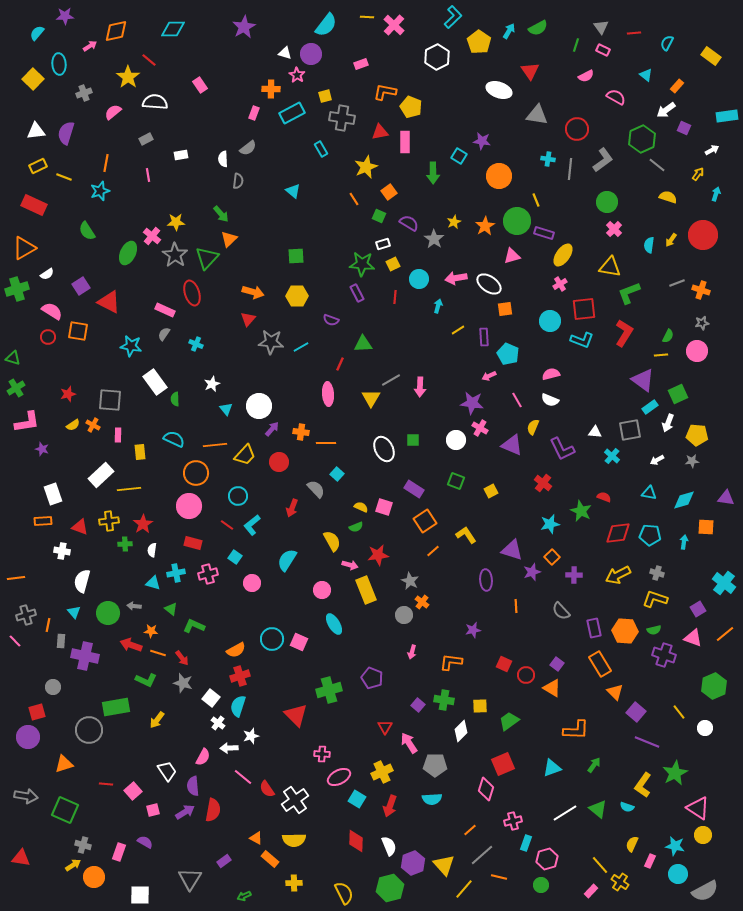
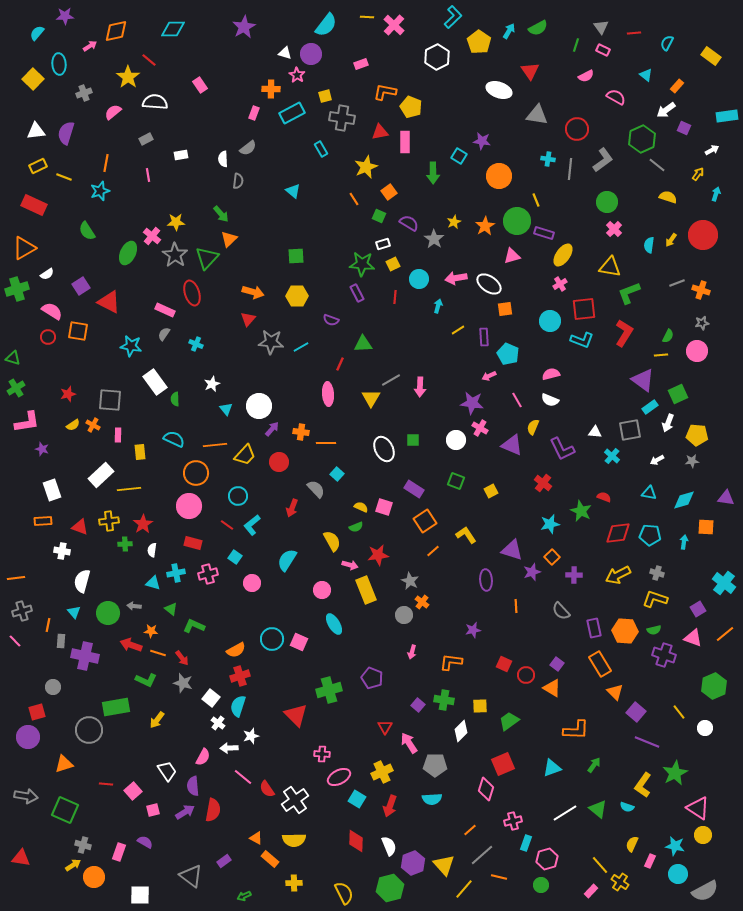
white rectangle at (53, 494): moved 1 px left, 4 px up
gray cross at (26, 615): moved 4 px left, 4 px up
gray triangle at (190, 879): moved 1 px right, 3 px up; rotated 25 degrees counterclockwise
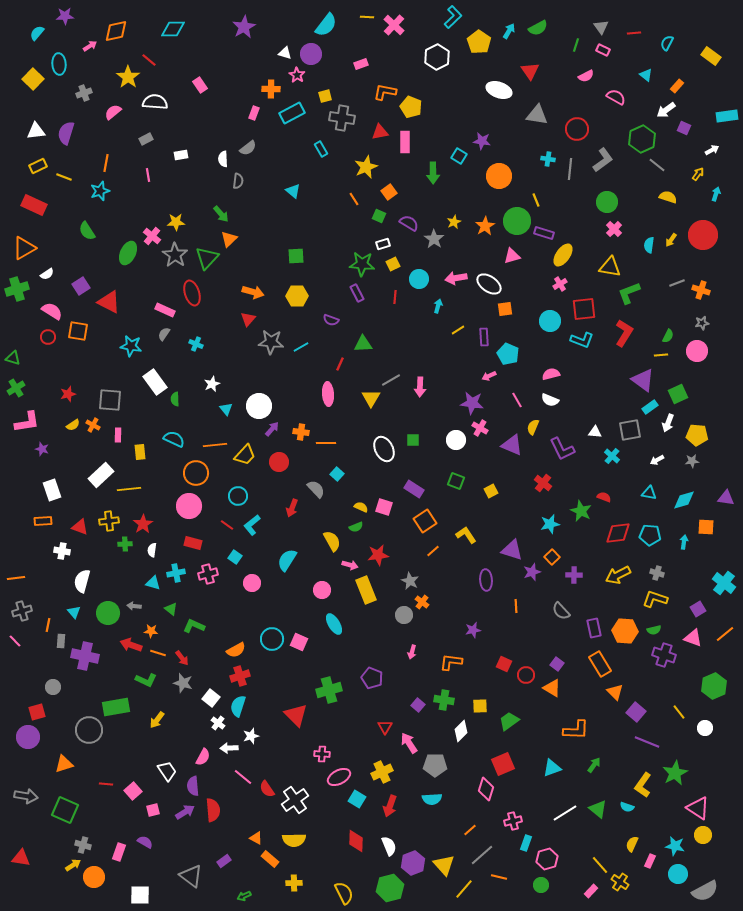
red semicircle at (213, 810): rotated 15 degrees counterclockwise
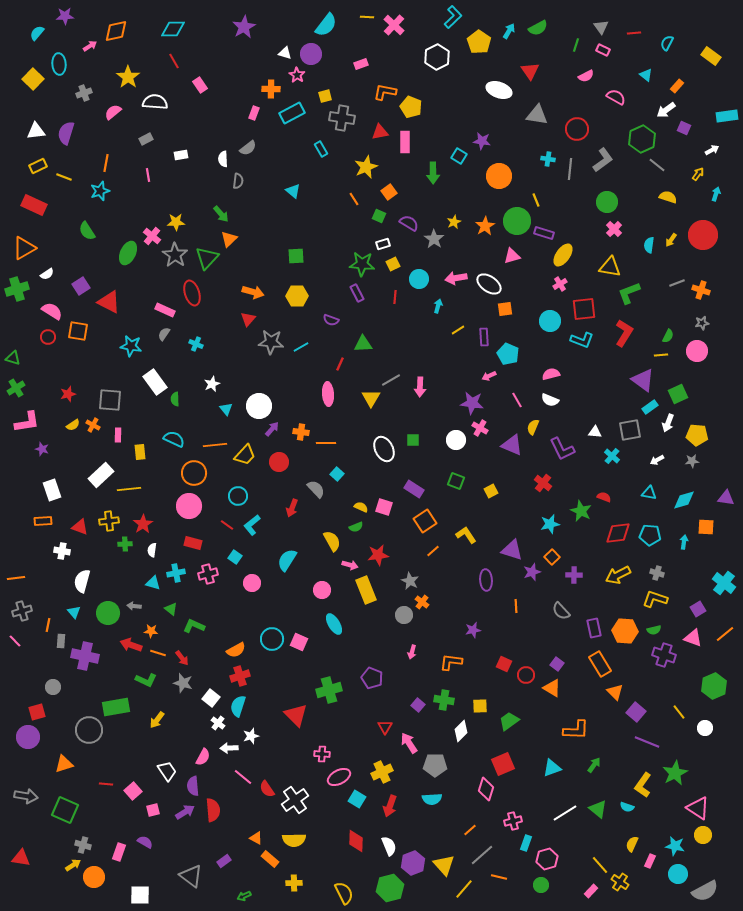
red line at (149, 60): moved 25 px right, 1 px down; rotated 21 degrees clockwise
orange circle at (196, 473): moved 2 px left
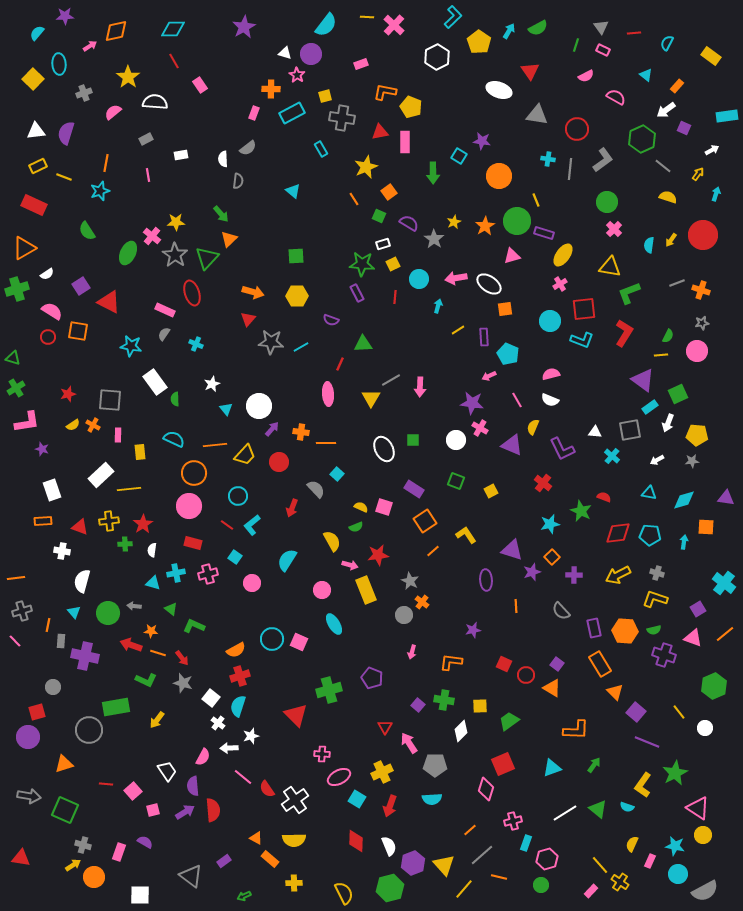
gray line at (657, 165): moved 6 px right, 1 px down
gray arrow at (26, 796): moved 3 px right
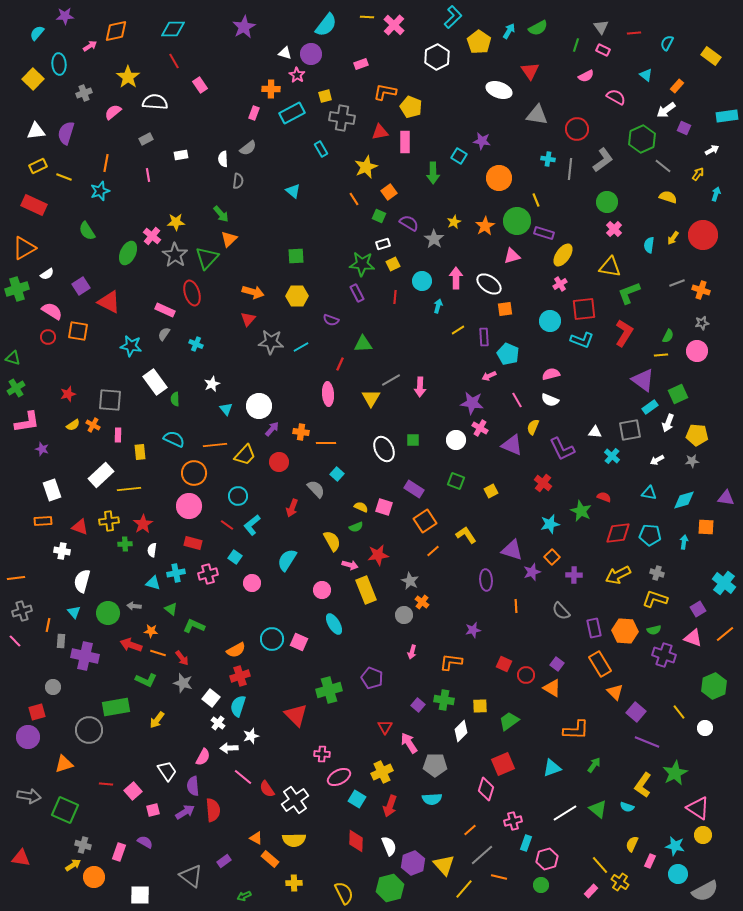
orange circle at (499, 176): moved 2 px down
yellow arrow at (671, 240): moved 2 px right, 2 px up
pink arrow at (456, 278): rotated 100 degrees clockwise
cyan circle at (419, 279): moved 3 px right, 2 px down
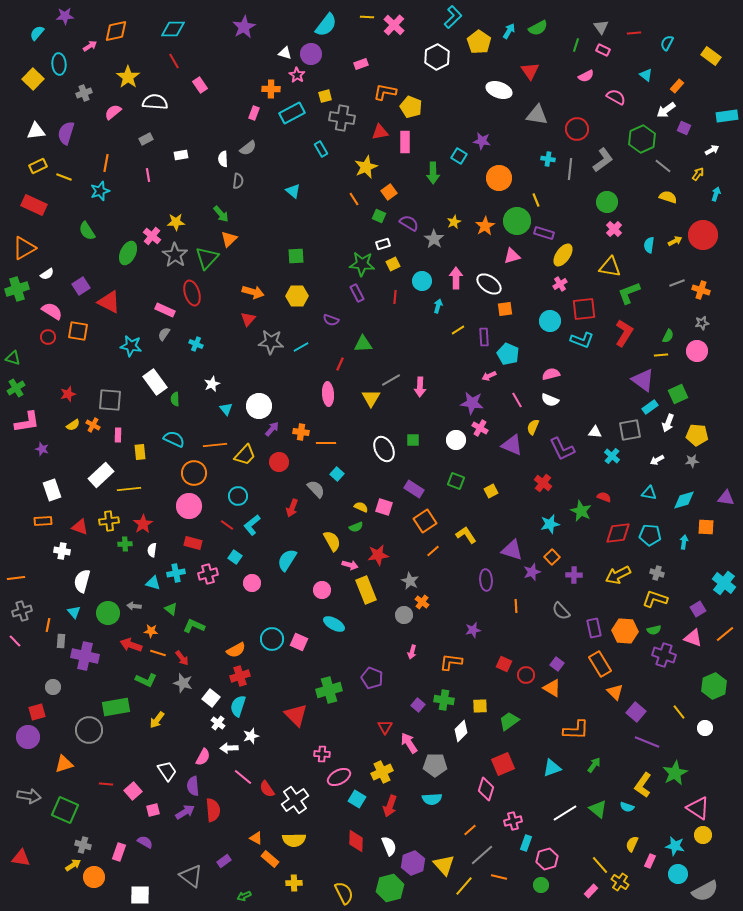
yellow arrow at (673, 238): moved 2 px right, 3 px down; rotated 152 degrees counterclockwise
cyan ellipse at (334, 624): rotated 30 degrees counterclockwise
yellow line at (464, 889): moved 3 px up
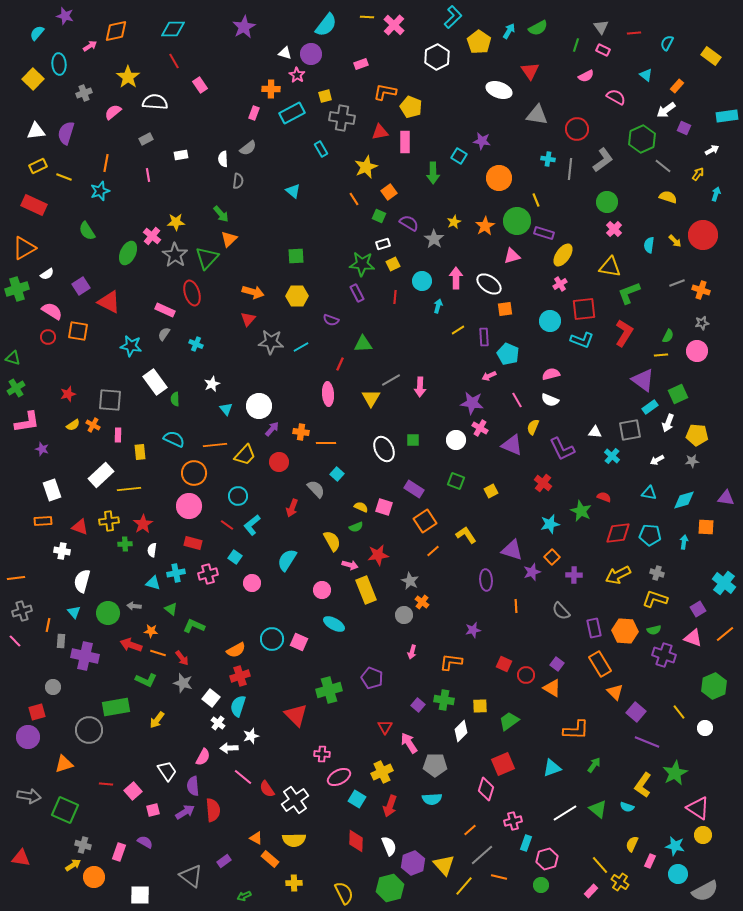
purple star at (65, 16): rotated 18 degrees clockwise
yellow arrow at (675, 241): rotated 72 degrees clockwise
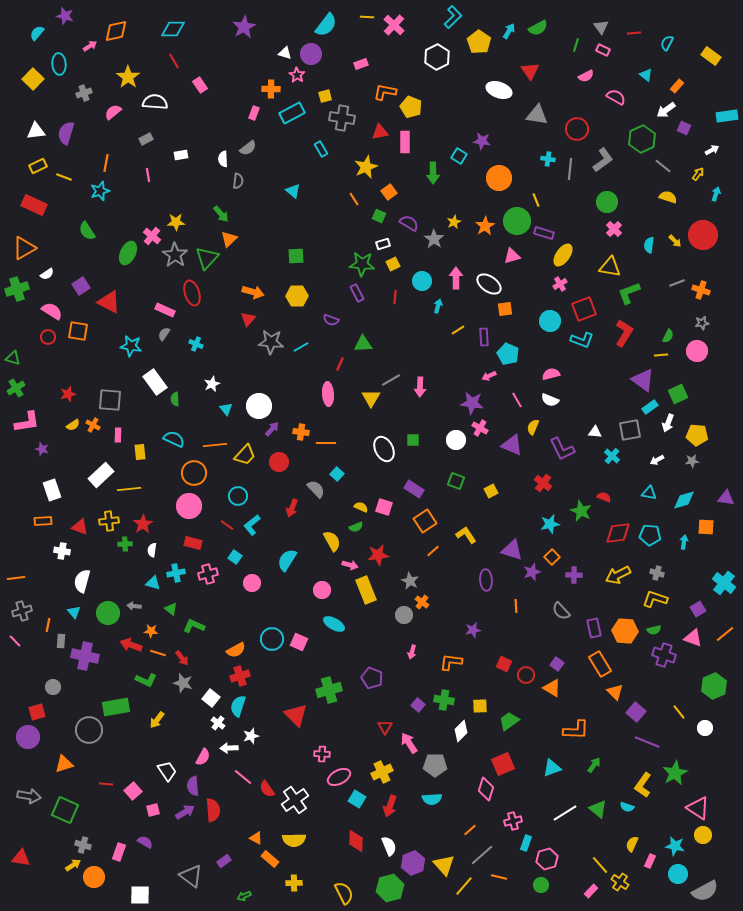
red square at (584, 309): rotated 15 degrees counterclockwise
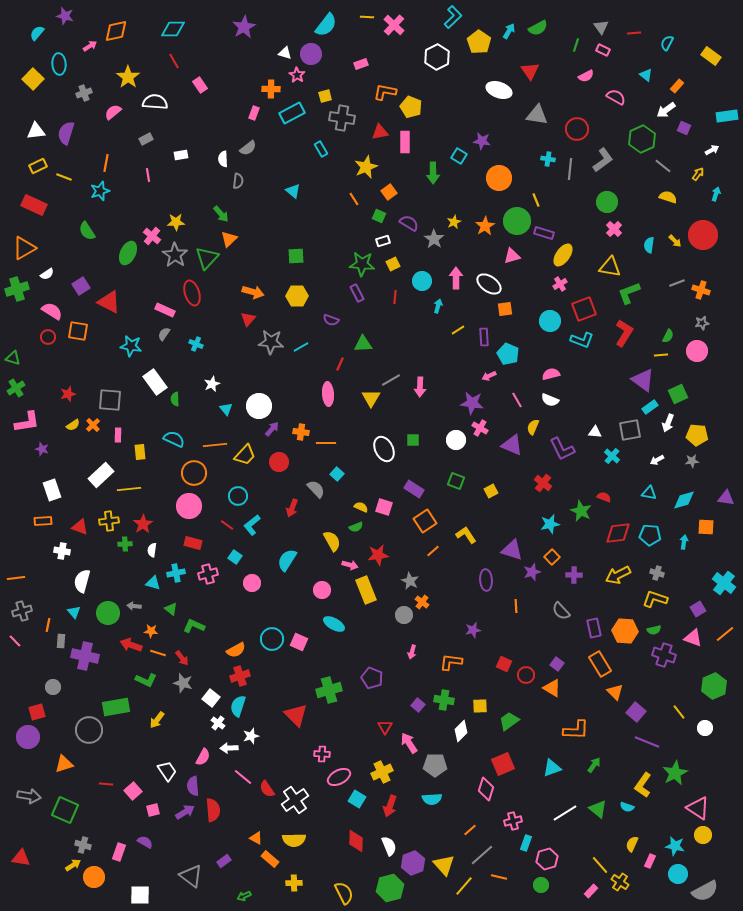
white rectangle at (383, 244): moved 3 px up
orange cross at (93, 425): rotated 16 degrees clockwise
